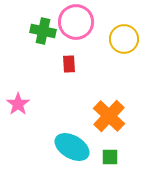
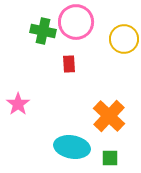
cyan ellipse: rotated 20 degrees counterclockwise
green square: moved 1 px down
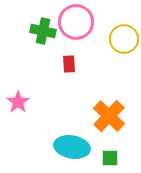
pink star: moved 2 px up
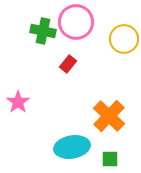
red rectangle: moved 1 px left; rotated 42 degrees clockwise
cyan ellipse: rotated 20 degrees counterclockwise
green square: moved 1 px down
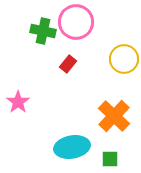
yellow circle: moved 20 px down
orange cross: moved 5 px right
